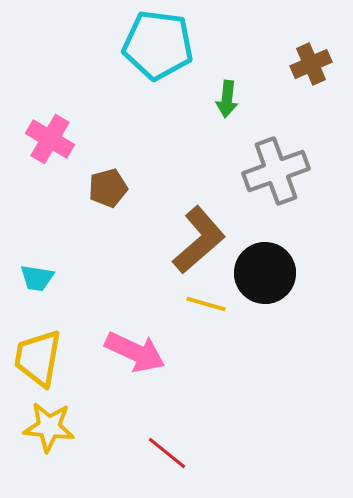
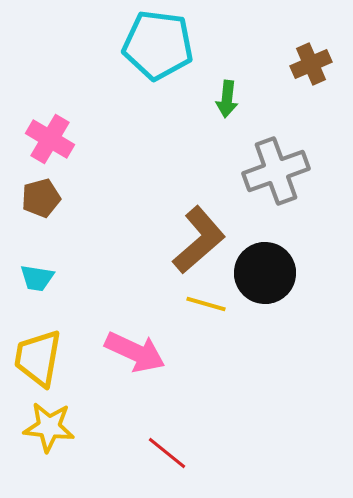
brown pentagon: moved 67 px left, 10 px down
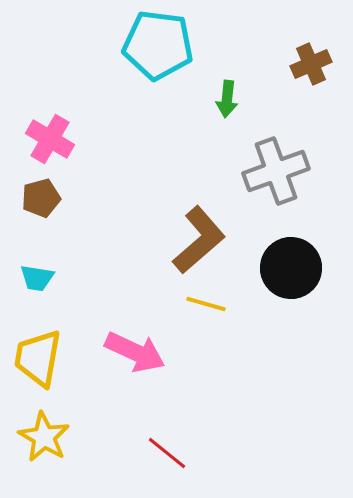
black circle: moved 26 px right, 5 px up
yellow star: moved 5 px left, 10 px down; rotated 24 degrees clockwise
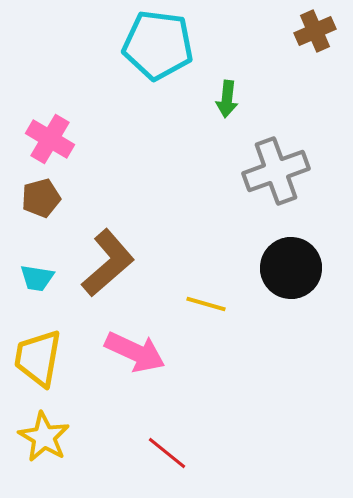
brown cross: moved 4 px right, 33 px up
brown L-shape: moved 91 px left, 23 px down
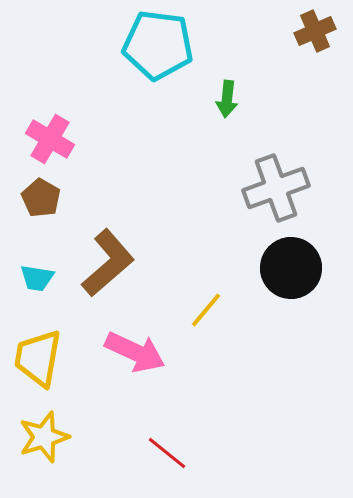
gray cross: moved 17 px down
brown pentagon: rotated 27 degrees counterclockwise
yellow line: moved 6 px down; rotated 66 degrees counterclockwise
yellow star: rotated 24 degrees clockwise
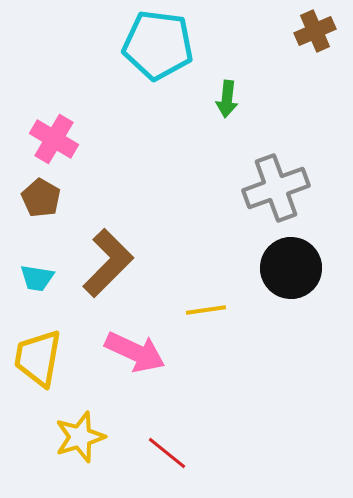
pink cross: moved 4 px right
brown L-shape: rotated 4 degrees counterclockwise
yellow line: rotated 42 degrees clockwise
yellow star: moved 36 px right
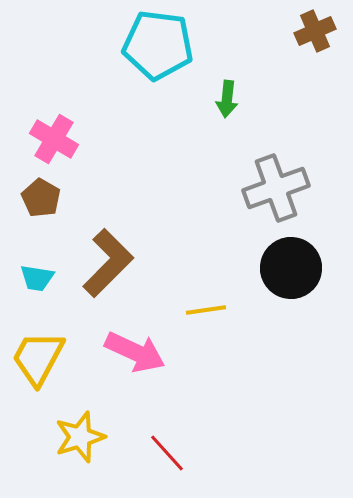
yellow trapezoid: rotated 18 degrees clockwise
red line: rotated 9 degrees clockwise
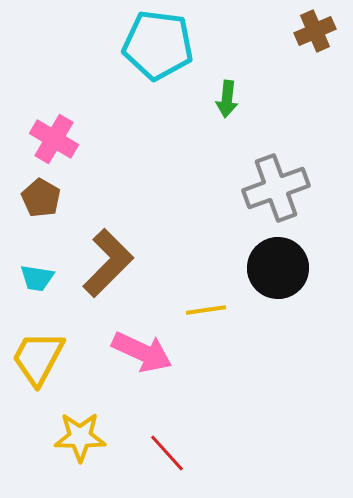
black circle: moved 13 px left
pink arrow: moved 7 px right
yellow star: rotated 18 degrees clockwise
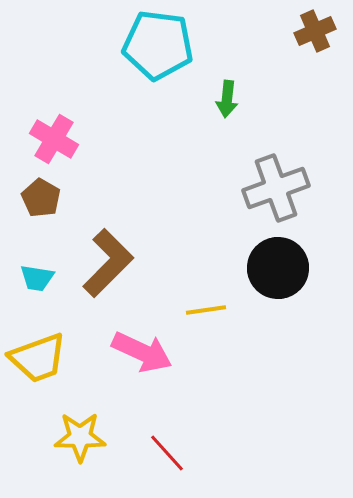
yellow trapezoid: rotated 138 degrees counterclockwise
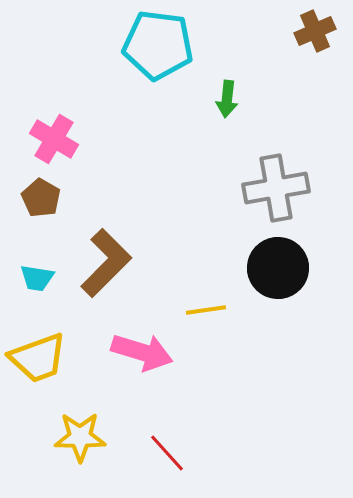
gray cross: rotated 10 degrees clockwise
brown L-shape: moved 2 px left
pink arrow: rotated 8 degrees counterclockwise
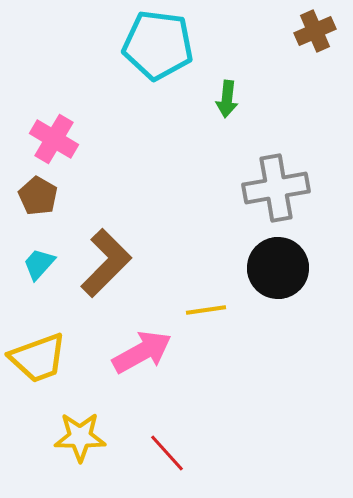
brown pentagon: moved 3 px left, 2 px up
cyan trapezoid: moved 2 px right, 14 px up; rotated 123 degrees clockwise
pink arrow: rotated 46 degrees counterclockwise
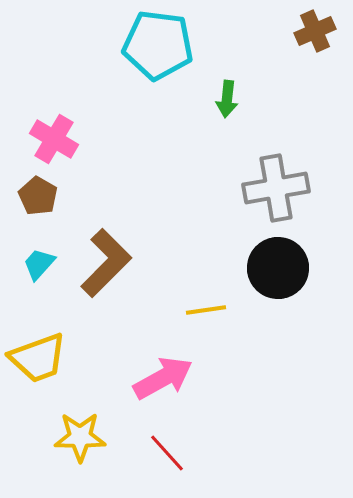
pink arrow: moved 21 px right, 26 px down
